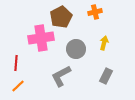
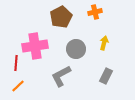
pink cross: moved 6 px left, 8 px down
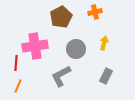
orange line: rotated 24 degrees counterclockwise
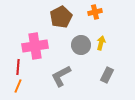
yellow arrow: moved 3 px left
gray circle: moved 5 px right, 4 px up
red line: moved 2 px right, 4 px down
gray rectangle: moved 1 px right, 1 px up
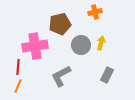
brown pentagon: moved 1 px left, 7 px down; rotated 15 degrees clockwise
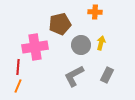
orange cross: rotated 16 degrees clockwise
pink cross: moved 1 px down
gray L-shape: moved 13 px right
